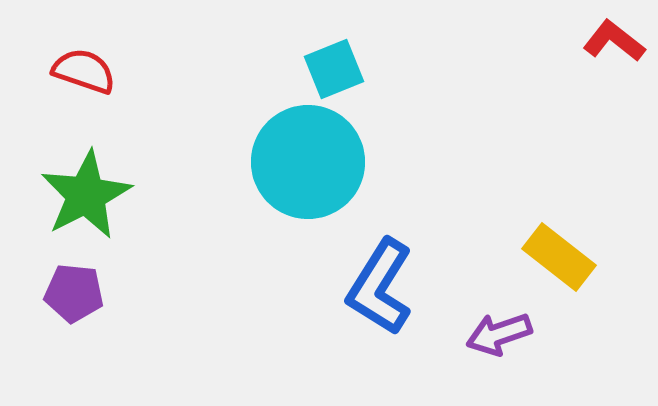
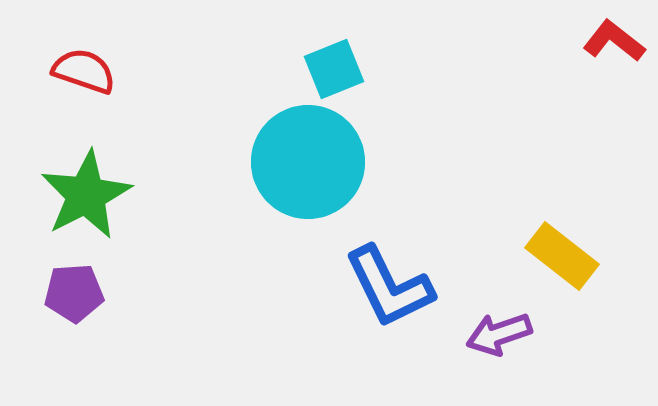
yellow rectangle: moved 3 px right, 1 px up
blue L-shape: moved 9 px right; rotated 58 degrees counterclockwise
purple pentagon: rotated 10 degrees counterclockwise
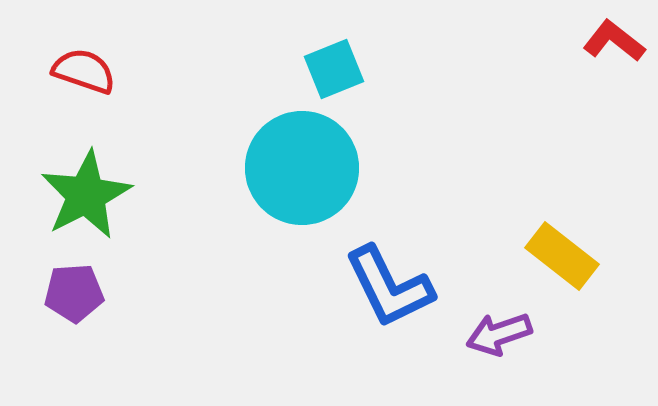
cyan circle: moved 6 px left, 6 px down
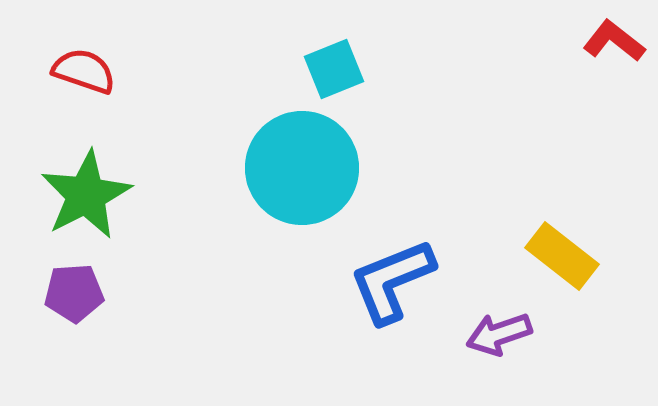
blue L-shape: moved 3 px right, 6 px up; rotated 94 degrees clockwise
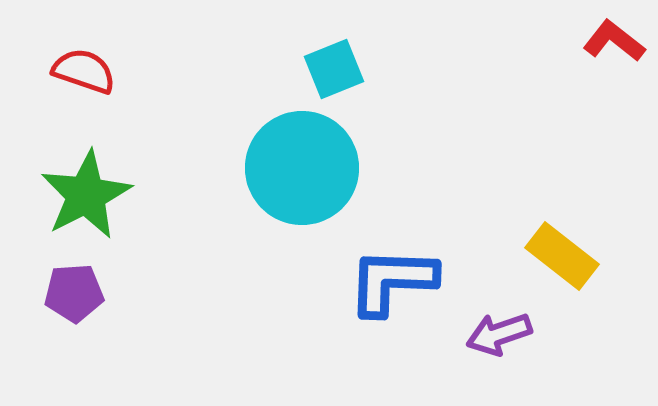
blue L-shape: rotated 24 degrees clockwise
